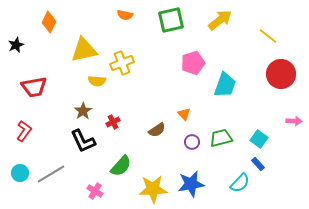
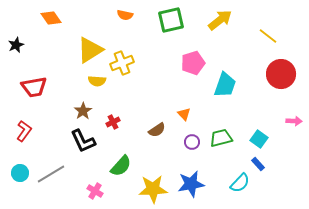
orange diamond: moved 2 px right, 4 px up; rotated 60 degrees counterclockwise
yellow triangle: moved 6 px right; rotated 20 degrees counterclockwise
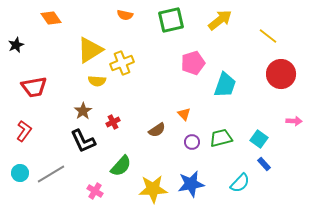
blue rectangle: moved 6 px right
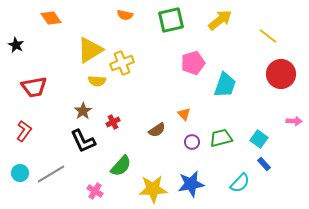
black star: rotated 21 degrees counterclockwise
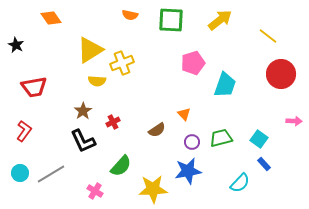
orange semicircle: moved 5 px right
green square: rotated 16 degrees clockwise
blue star: moved 3 px left, 13 px up
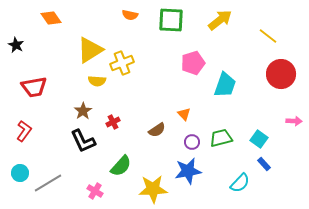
gray line: moved 3 px left, 9 px down
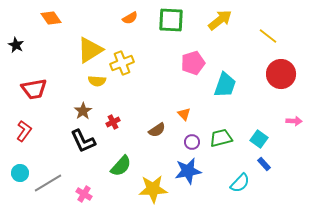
orange semicircle: moved 3 px down; rotated 42 degrees counterclockwise
red trapezoid: moved 2 px down
pink cross: moved 11 px left, 3 px down
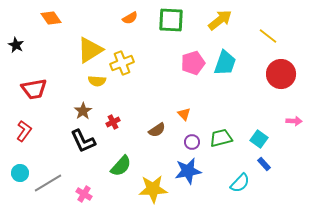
cyan trapezoid: moved 22 px up
